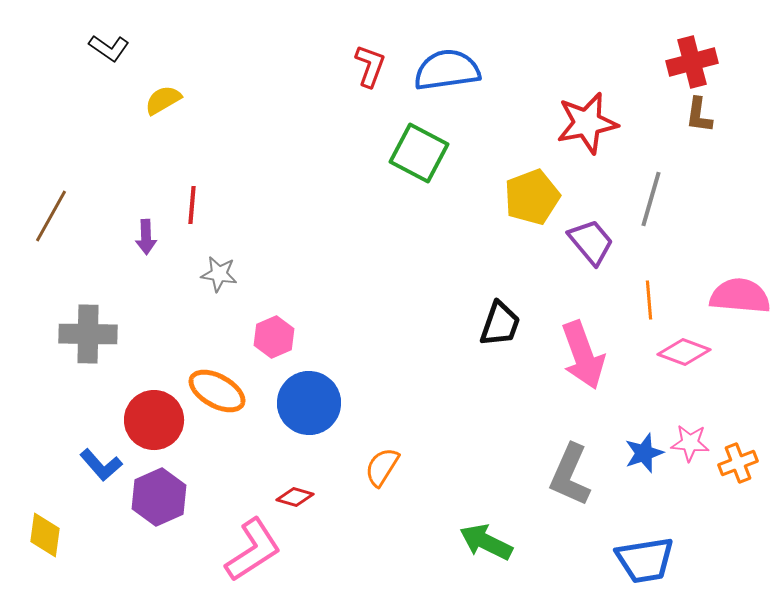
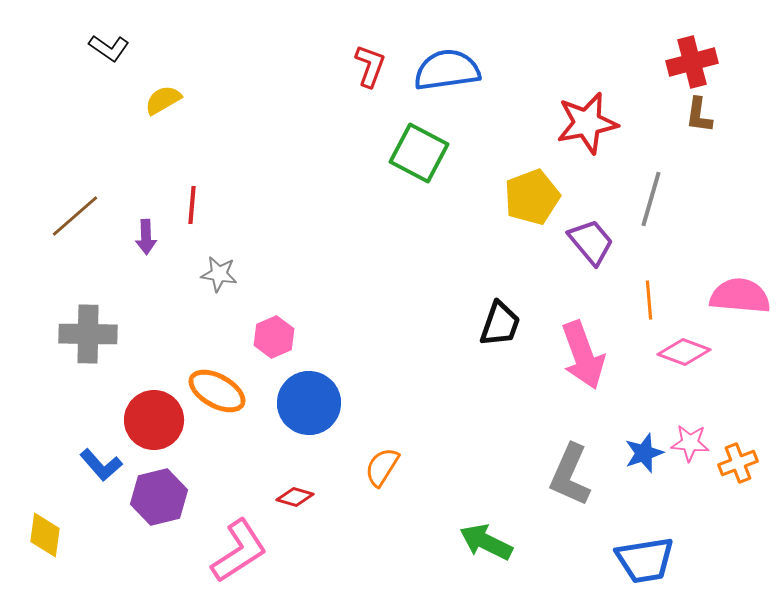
brown line: moved 24 px right; rotated 20 degrees clockwise
purple hexagon: rotated 10 degrees clockwise
pink L-shape: moved 14 px left, 1 px down
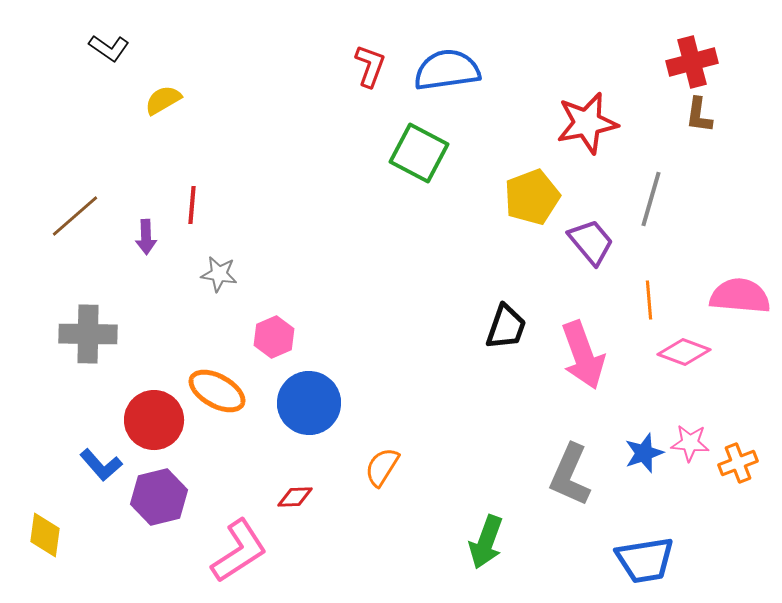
black trapezoid: moved 6 px right, 3 px down
red diamond: rotated 18 degrees counterclockwise
green arrow: rotated 96 degrees counterclockwise
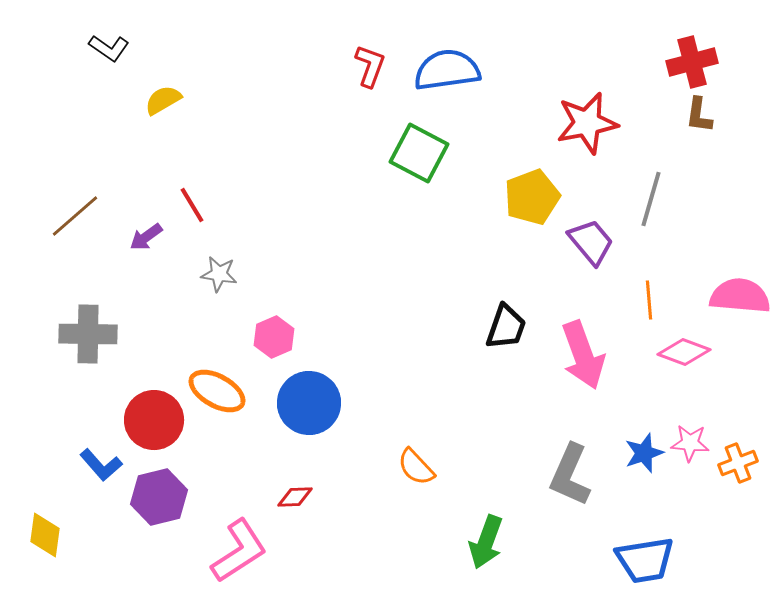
red line: rotated 36 degrees counterclockwise
purple arrow: rotated 56 degrees clockwise
orange semicircle: moved 34 px right; rotated 75 degrees counterclockwise
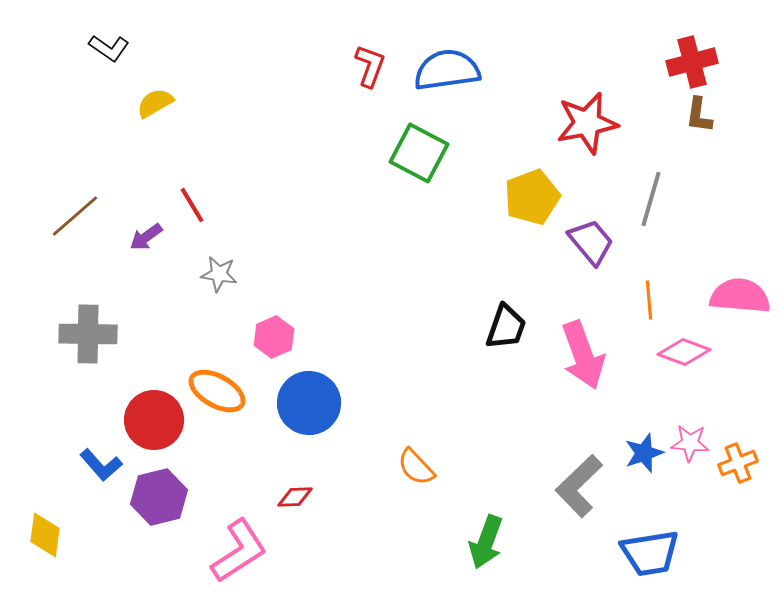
yellow semicircle: moved 8 px left, 3 px down
gray L-shape: moved 9 px right, 11 px down; rotated 22 degrees clockwise
blue trapezoid: moved 5 px right, 7 px up
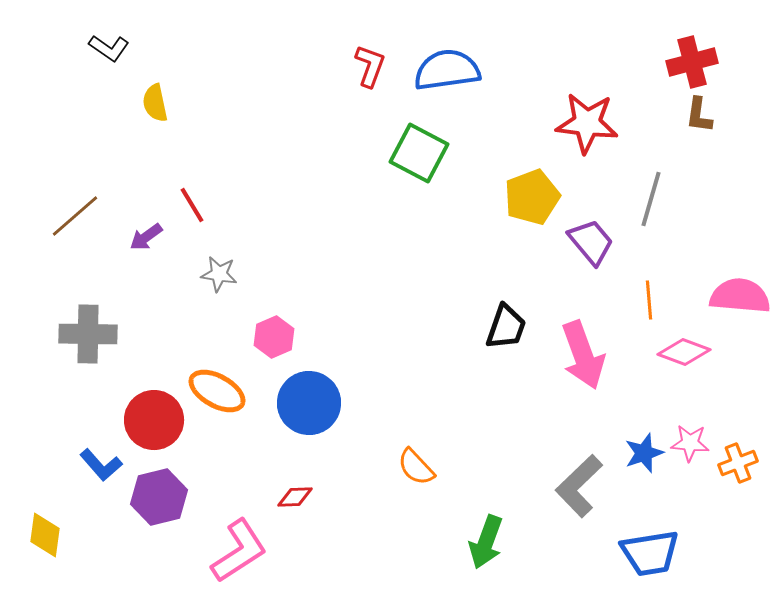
yellow semicircle: rotated 72 degrees counterclockwise
red star: rotated 18 degrees clockwise
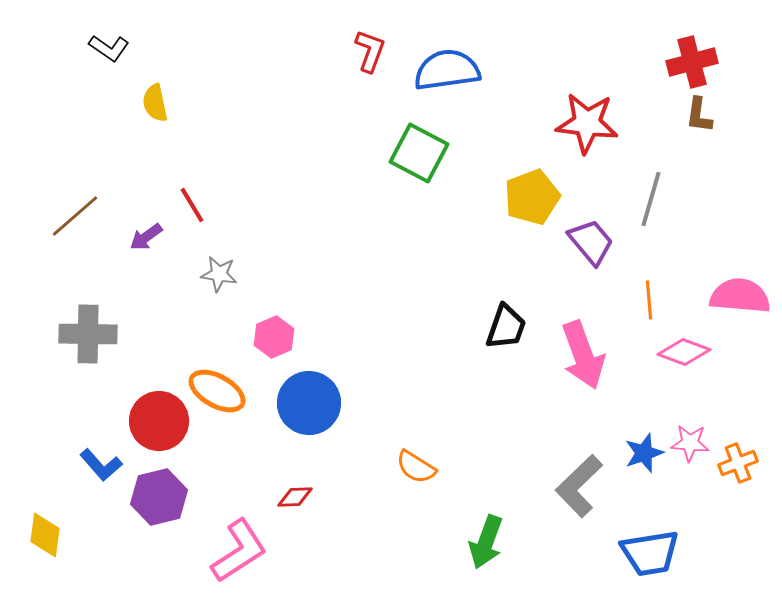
red L-shape: moved 15 px up
red circle: moved 5 px right, 1 px down
orange semicircle: rotated 15 degrees counterclockwise
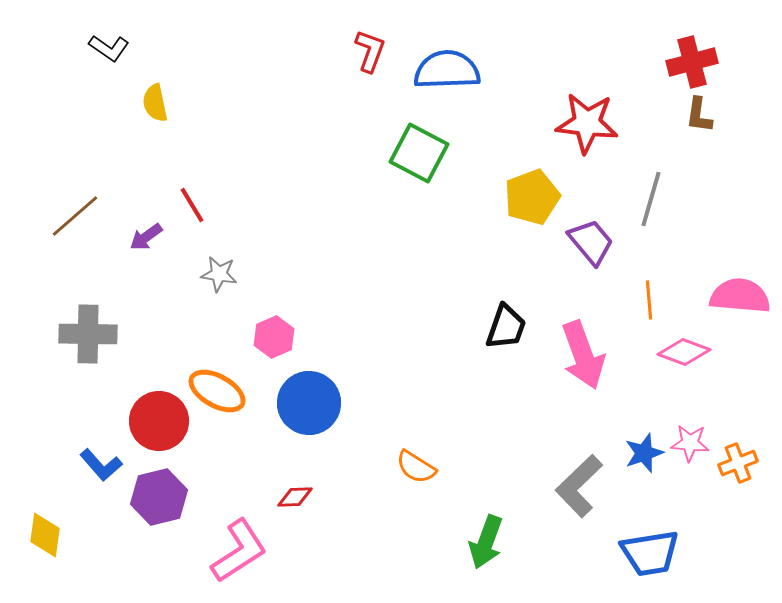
blue semicircle: rotated 6 degrees clockwise
